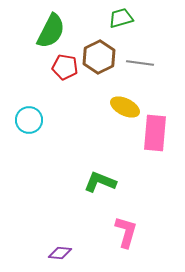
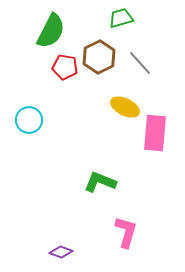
gray line: rotated 40 degrees clockwise
purple diamond: moved 1 px right, 1 px up; rotated 15 degrees clockwise
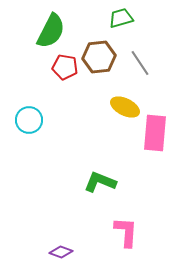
brown hexagon: rotated 20 degrees clockwise
gray line: rotated 8 degrees clockwise
pink L-shape: rotated 12 degrees counterclockwise
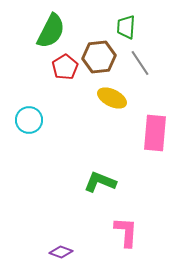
green trapezoid: moved 5 px right, 9 px down; rotated 70 degrees counterclockwise
red pentagon: rotated 30 degrees clockwise
yellow ellipse: moved 13 px left, 9 px up
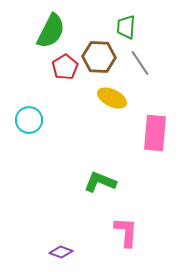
brown hexagon: rotated 8 degrees clockwise
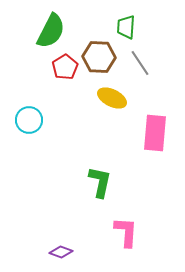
green L-shape: rotated 80 degrees clockwise
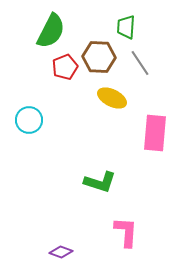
red pentagon: rotated 10 degrees clockwise
green L-shape: rotated 96 degrees clockwise
